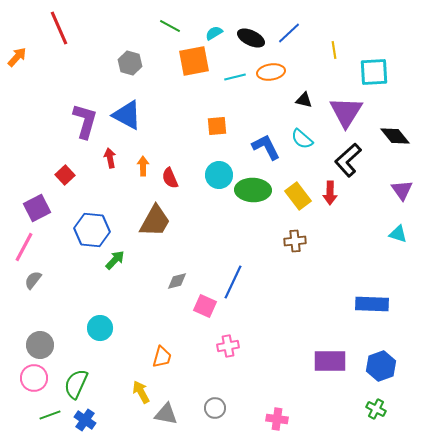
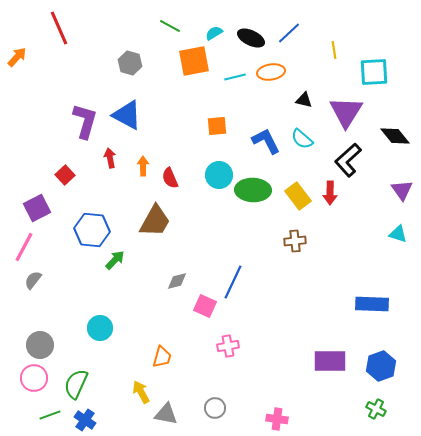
blue L-shape at (266, 147): moved 6 px up
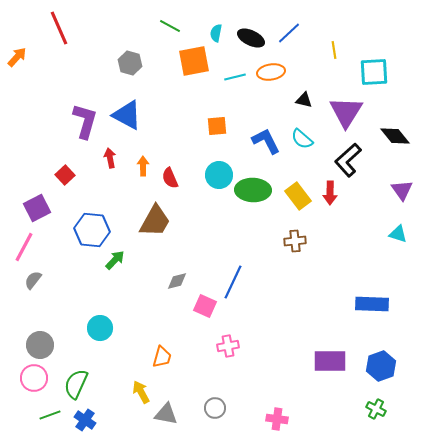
cyan semicircle at (214, 33): moved 2 px right; rotated 48 degrees counterclockwise
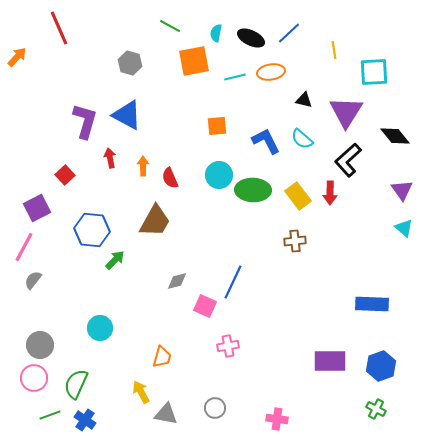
cyan triangle at (398, 234): moved 6 px right, 6 px up; rotated 24 degrees clockwise
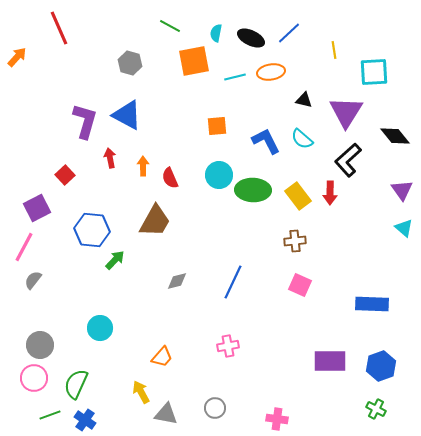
pink square at (205, 306): moved 95 px right, 21 px up
orange trapezoid at (162, 357): rotated 25 degrees clockwise
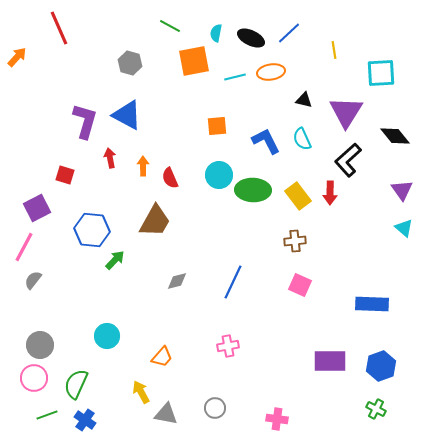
cyan square at (374, 72): moved 7 px right, 1 px down
cyan semicircle at (302, 139): rotated 25 degrees clockwise
red square at (65, 175): rotated 30 degrees counterclockwise
cyan circle at (100, 328): moved 7 px right, 8 px down
green line at (50, 415): moved 3 px left
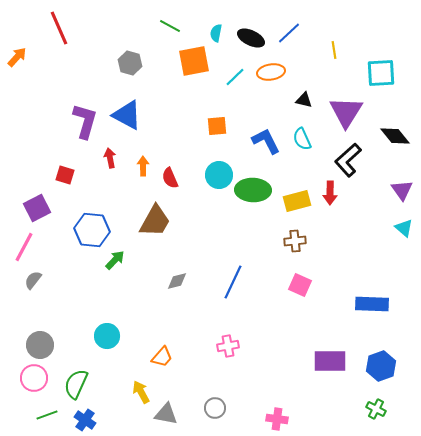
cyan line at (235, 77): rotated 30 degrees counterclockwise
yellow rectangle at (298, 196): moved 1 px left, 5 px down; rotated 68 degrees counterclockwise
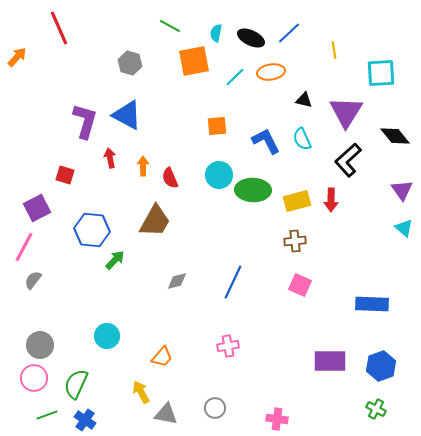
red arrow at (330, 193): moved 1 px right, 7 px down
